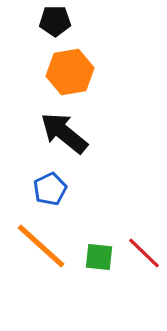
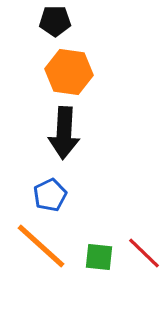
orange hexagon: moved 1 px left; rotated 18 degrees clockwise
black arrow: rotated 126 degrees counterclockwise
blue pentagon: moved 6 px down
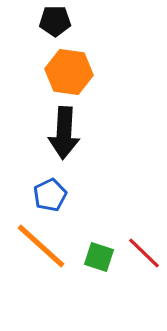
green square: rotated 12 degrees clockwise
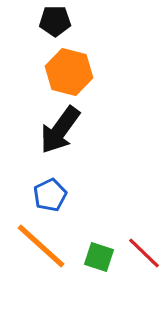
orange hexagon: rotated 6 degrees clockwise
black arrow: moved 4 px left, 3 px up; rotated 33 degrees clockwise
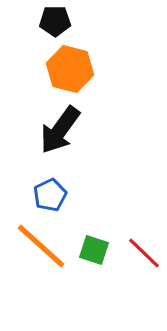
orange hexagon: moved 1 px right, 3 px up
green square: moved 5 px left, 7 px up
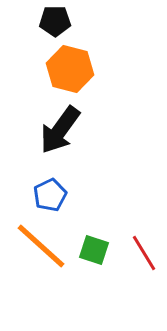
red line: rotated 15 degrees clockwise
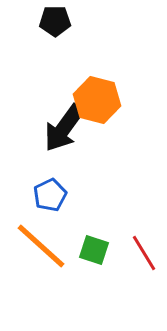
orange hexagon: moved 27 px right, 31 px down
black arrow: moved 4 px right, 2 px up
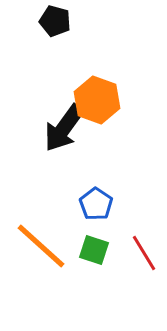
black pentagon: rotated 16 degrees clockwise
orange hexagon: rotated 6 degrees clockwise
blue pentagon: moved 46 px right, 9 px down; rotated 12 degrees counterclockwise
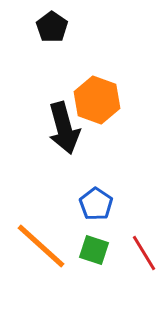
black pentagon: moved 3 px left, 6 px down; rotated 20 degrees clockwise
black arrow: rotated 51 degrees counterclockwise
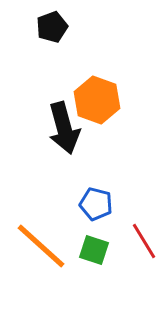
black pentagon: rotated 16 degrees clockwise
blue pentagon: rotated 20 degrees counterclockwise
red line: moved 12 px up
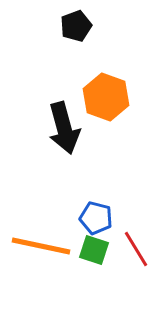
black pentagon: moved 24 px right, 1 px up
orange hexagon: moved 9 px right, 3 px up
blue pentagon: moved 14 px down
red line: moved 8 px left, 8 px down
orange line: rotated 30 degrees counterclockwise
